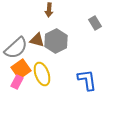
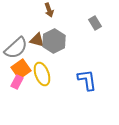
brown arrow: rotated 24 degrees counterclockwise
gray hexagon: moved 2 px left
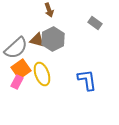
gray rectangle: rotated 24 degrees counterclockwise
gray hexagon: moved 1 px left, 2 px up
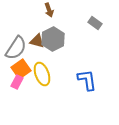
brown triangle: moved 1 px down
gray semicircle: rotated 15 degrees counterclockwise
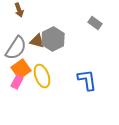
brown arrow: moved 30 px left
yellow ellipse: moved 2 px down
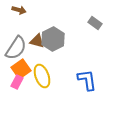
brown arrow: rotated 56 degrees counterclockwise
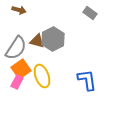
gray rectangle: moved 5 px left, 10 px up
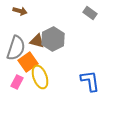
brown arrow: moved 1 px right, 1 px down
gray semicircle: rotated 15 degrees counterclockwise
orange square: moved 7 px right, 7 px up
yellow ellipse: moved 2 px left, 1 px down
blue L-shape: moved 3 px right, 1 px down
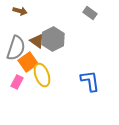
brown triangle: rotated 21 degrees clockwise
yellow ellipse: moved 2 px right, 2 px up
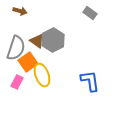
gray hexagon: moved 1 px down
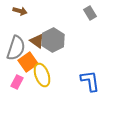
gray rectangle: rotated 24 degrees clockwise
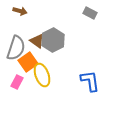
gray rectangle: rotated 32 degrees counterclockwise
